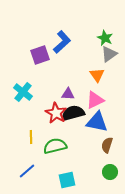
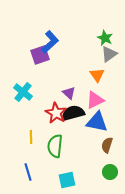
blue L-shape: moved 12 px left
purple triangle: moved 1 px right, 1 px up; rotated 40 degrees clockwise
green semicircle: rotated 70 degrees counterclockwise
blue line: moved 1 px right, 1 px down; rotated 66 degrees counterclockwise
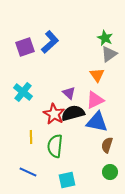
purple square: moved 15 px left, 8 px up
red star: moved 2 px left, 1 px down
blue line: rotated 48 degrees counterclockwise
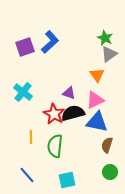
purple triangle: rotated 24 degrees counterclockwise
blue line: moved 1 px left, 3 px down; rotated 24 degrees clockwise
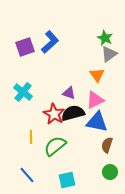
green semicircle: rotated 45 degrees clockwise
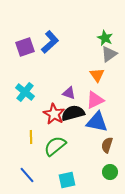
cyan cross: moved 2 px right
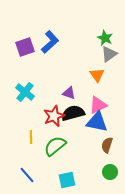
pink triangle: moved 3 px right, 5 px down
red star: moved 2 px down; rotated 20 degrees clockwise
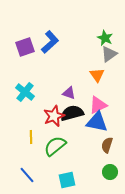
black semicircle: moved 1 px left
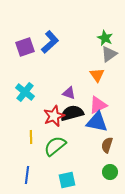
blue line: rotated 48 degrees clockwise
